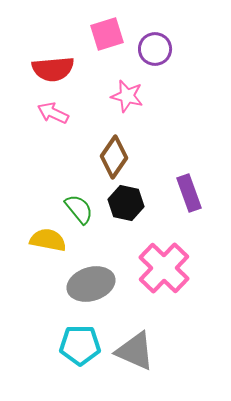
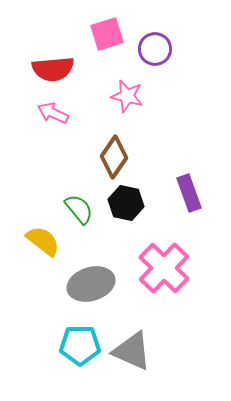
yellow semicircle: moved 5 px left, 1 px down; rotated 27 degrees clockwise
gray triangle: moved 3 px left
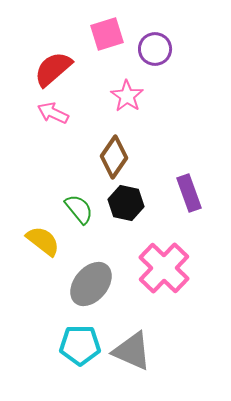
red semicircle: rotated 144 degrees clockwise
pink star: rotated 20 degrees clockwise
gray ellipse: rotated 33 degrees counterclockwise
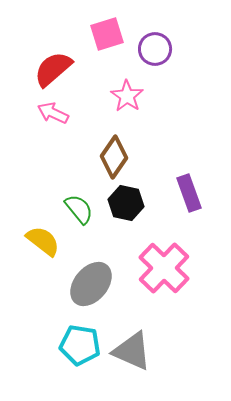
cyan pentagon: rotated 9 degrees clockwise
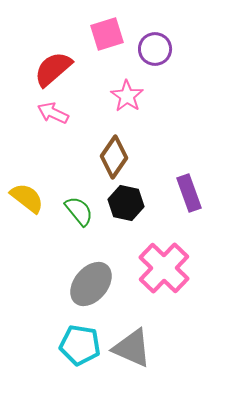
green semicircle: moved 2 px down
yellow semicircle: moved 16 px left, 43 px up
gray triangle: moved 3 px up
